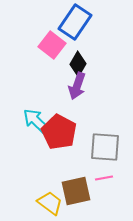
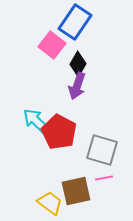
gray square: moved 3 px left, 3 px down; rotated 12 degrees clockwise
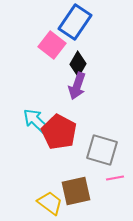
pink line: moved 11 px right
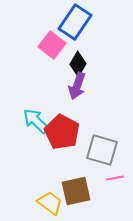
red pentagon: moved 3 px right
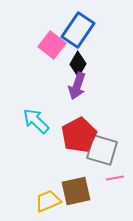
blue rectangle: moved 3 px right, 8 px down
red pentagon: moved 17 px right, 3 px down; rotated 16 degrees clockwise
yellow trapezoid: moved 2 px left, 2 px up; rotated 60 degrees counterclockwise
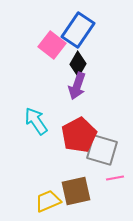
cyan arrow: rotated 12 degrees clockwise
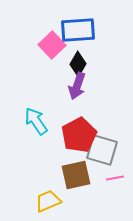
blue rectangle: rotated 52 degrees clockwise
pink square: rotated 8 degrees clockwise
brown square: moved 16 px up
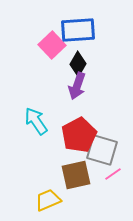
pink line: moved 2 px left, 4 px up; rotated 24 degrees counterclockwise
yellow trapezoid: moved 1 px up
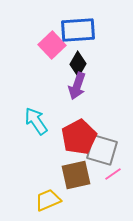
red pentagon: moved 2 px down
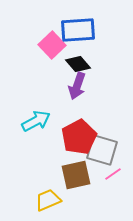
black diamond: rotated 70 degrees counterclockwise
cyan arrow: rotated 96 degrees clockwise
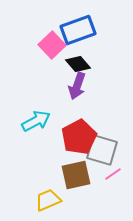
blue rectangle: rotated 16 degrees counterclockwise
